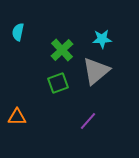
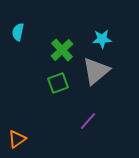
orange triangle: moved 22 px down; rotated 36 degrees counterclockwise
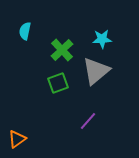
cyan semicircle: moved 7 px right, 1 px up
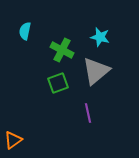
cyan star: moved 2 px left, 2 px up; rotated 18 degrees clockwise
green cross: rotated 20 degrees counterclockwise
purple line: moved 8 px up; rotated 54 degrees counterclockwise
orange triangle: moved 4 px left, 1 px down
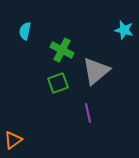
cyan star: moved 24 px right, 7 px up
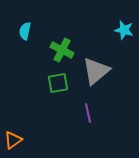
green square: rotated 10 degrees clockwise
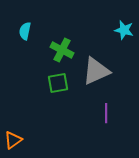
gray triangle: rotated 16 degrees clockwise
purple line: moved 18 px right; rotated 12 degrees clockwise
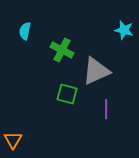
green square: moved 9 px right, 11 px down; rotated 25 degrees clockwise
purple line: moved 4 px up
orange triangle: rotated 24 degrees counterclockwise
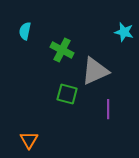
cyan star: moved 2 px down
gray triangle: moved 1 px left
purple line: moved 2 px right
orange triangle: moved 16 px right
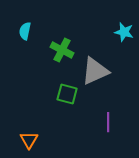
purple line: moved 13 px down
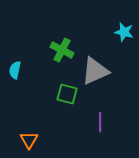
cyan semicircle: moved 10 px left, 39 px down
purple line: moved 8 px left
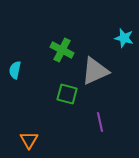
cyan star: moved 6 px down
purple line: rotated 12 degrees counterclockwise
